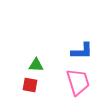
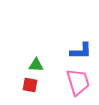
blue L-shape: moved 1 px left
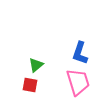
blue L-shape: moved 1 px left, 2 px down; rotated 110 degrees clockwise
green triangle: rotated 42 degrees counterclockwise
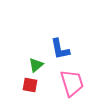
blue L-shape: moved 20 px left, 4 px up; rotated 30 degrees counterclockwise
pink trapezoid: moved 6 px left, 1 px down
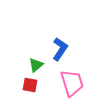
blue L-shape: rotated 135 degrees counterclockwise
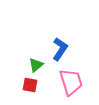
pink trapezoid: moved 1 px left, 1 px up
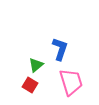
blue L-shape: rotated 15 degrees counterclockwise
red square: rotated 21 degrees clockwise
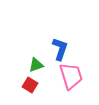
green triangle: rotated 21 degrees clockwise
pink trapezoid: moved 6 px up
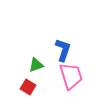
blue L-shape: moved 3 px right, 1 px down
red square: moved 2 px left, 2 px down
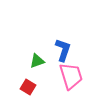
green triangle: moved 1 px right, 4 px up
